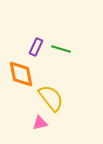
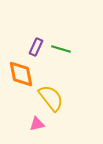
pink triangle: moved 3 px left, 1 px down
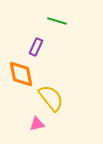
green line: moved 4 px left, 28 px up
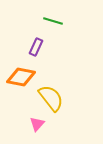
green line: moved 4 px left
orange diamond: moved 3 px down; rotated 68 degrees counterclockwise
pink triangle: rotated 35 degrees counterclockwise
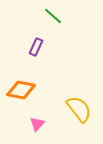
green line: moved 5 px up; rotated 24 degrees clockwise
orange diamond: moved 13 px down
yellow semicircle: moved 28 px right, 11 px down
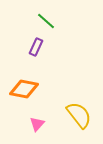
green line: moved 7 px left, 5 px down
orange diamond: moved 3 px right, 1 px up
yellow semicircle: moved 6 px down
